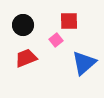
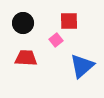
black circle: moved 2 px up
red trapezoid: rotated 25 degrees clockwise
blue triangle: moved 2 px left, 3 px down
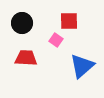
black circle: moved 1 px left
pink square: rotated 16 degrees counterclockwise
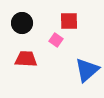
red trapezoid: moved 1 px down
blue triangle: moved 5 px right, 4 px down
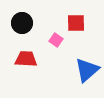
red square: moved 7 px right, 2 px down
